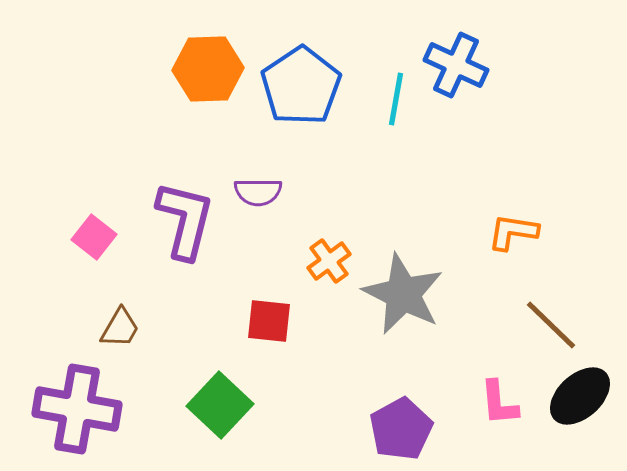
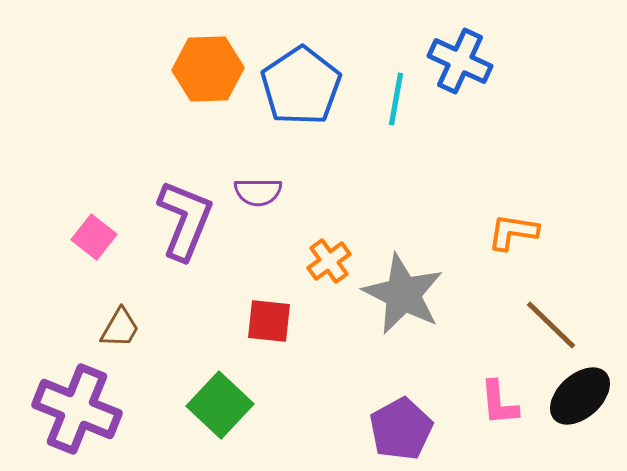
blue cross: moved 4 px right, 4 px up
purple L-shape: rotated 8 degrees clockwise
purple cross: rotated 12 degrees clockwise
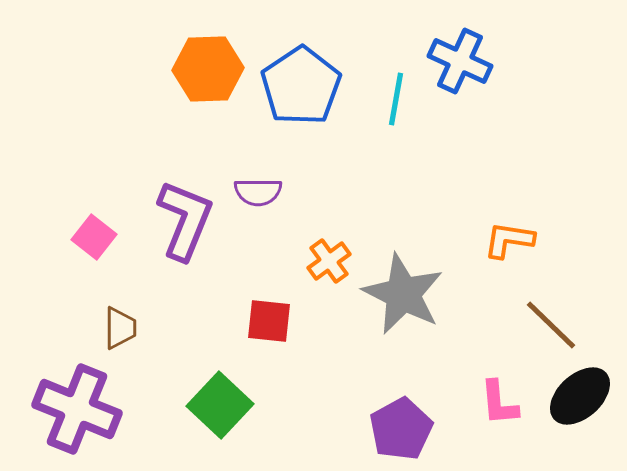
orange L-shape: moved 4 px left, 8 px down
brown trapezoid: rotated 30 degrees counterclockwise
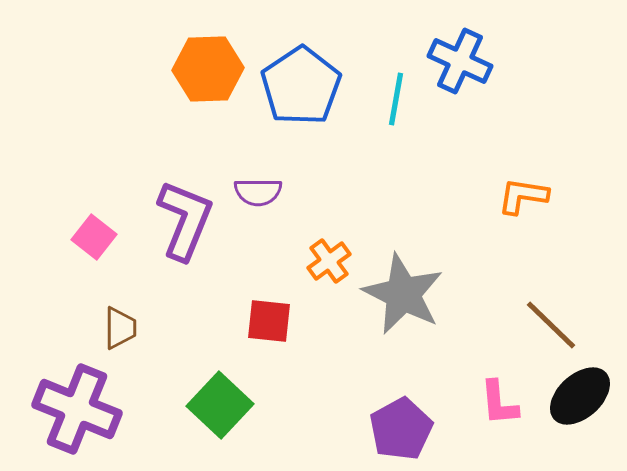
orange L-shape: moved 14 px right, 44 px up
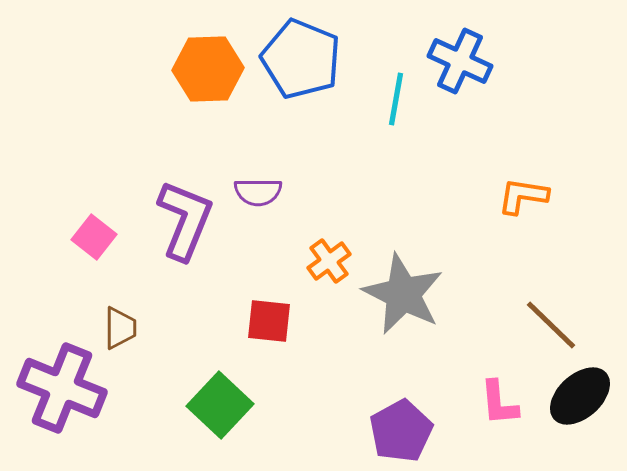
blue pentagon: moved 27 px up; rotated 16 degrees counterclockwise
purple cross: moved 15 px left, 21 px up
purple pentagon: moved 2 px down
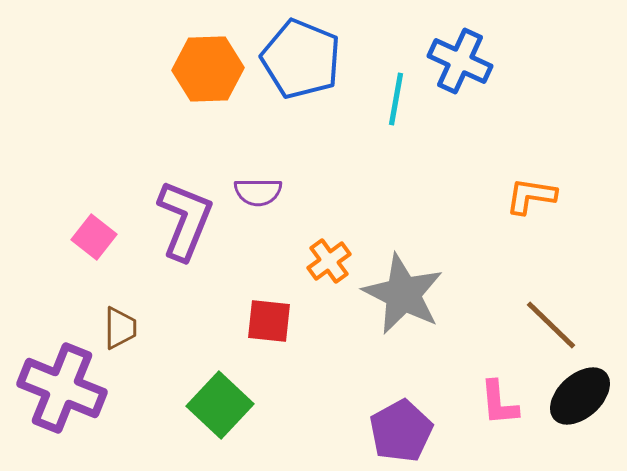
orange L-shape: moved 8 px right
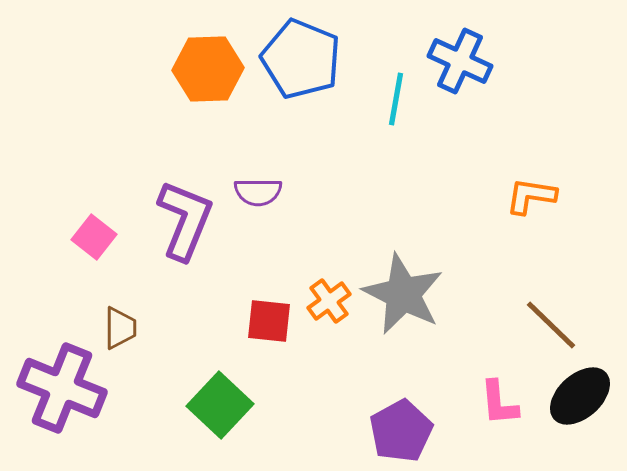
orange cross: moved 40 px down
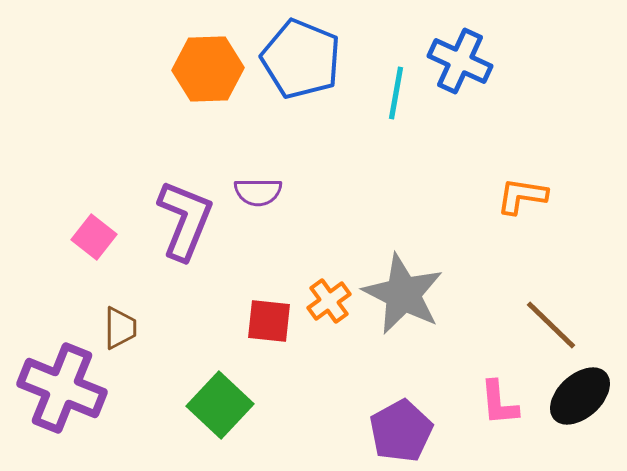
cyan line: moved 6 px up
orange L-shape: moved 9 px left
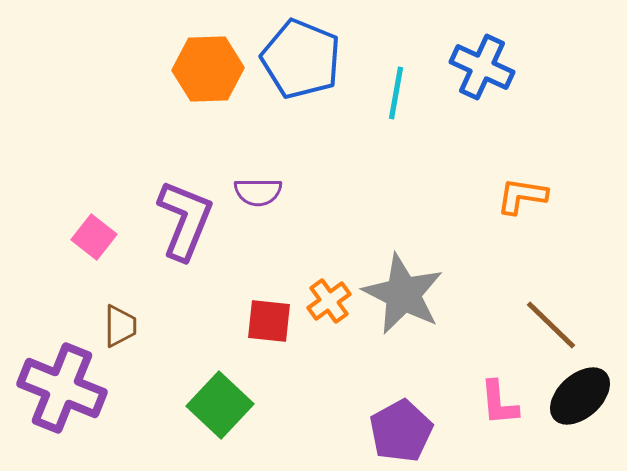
blue cross: moved 22 px right, 6 px down
brown trapezoid: moved 2 px up
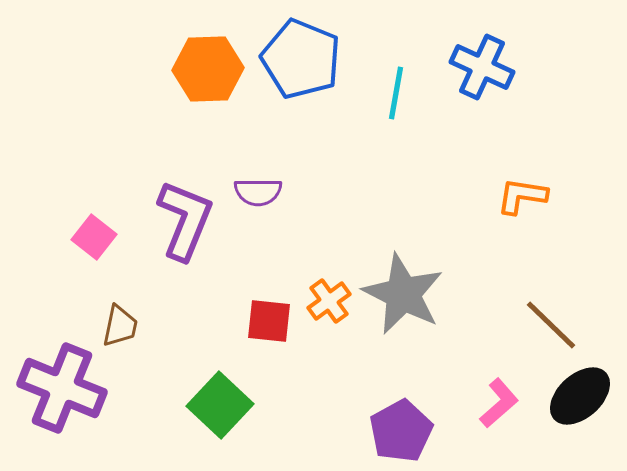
brown trapezoid: rotated 12 degrees clockwise
pink L-shape: rotated 126 degrees counterclockwise
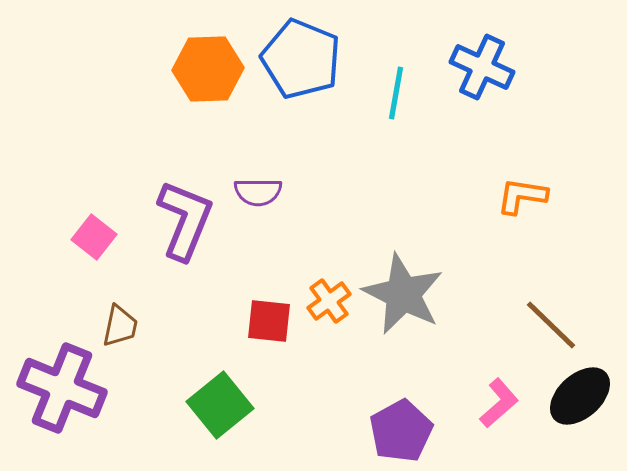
green square: rotated 8 degrees clockwise
